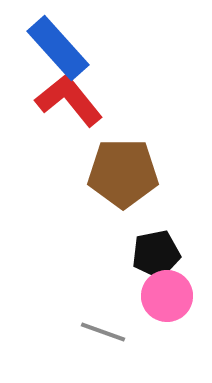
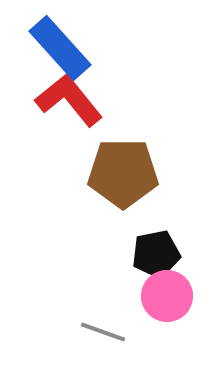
blue rectangle: moved 2 px right
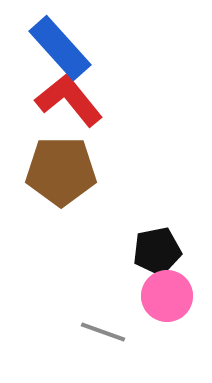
brown pentagon: moved 62 px left, 2 px up
black pentagon: moved 1 px right, 3 px up
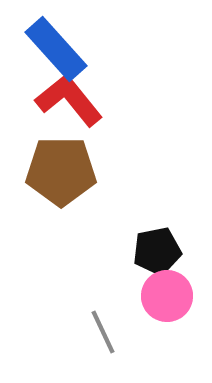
blue rectangle: moved 4 px left, 1 px down
gray line: rotated 45 degrees clockwise
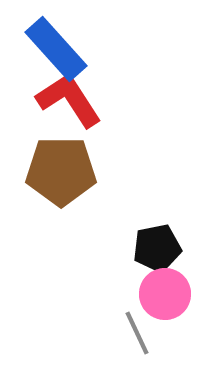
red L-shape: rotated 6 degrees clockwise
black pentagon: moved 3 px up
pink circle: moved 2 px left, 2 px up
gray line: moved 34 px right, 1 px down
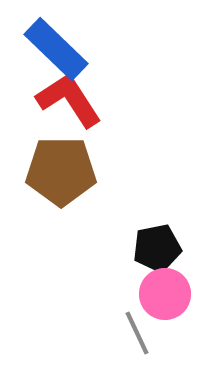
blue rectangle: rotated 4 degrees counterclockwise
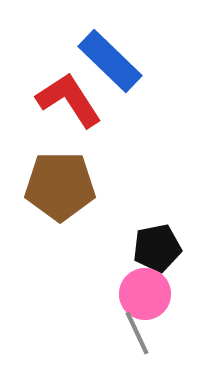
blue rectangle: moved 54 px right, 12 px down
brown pentagon: moved 1 px left, 15 px down
pink circle: moved 20 px left
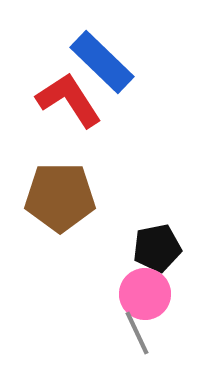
blue rectangle: moved 8 px left, 1 px down
brown pentagon: moved 11 px down
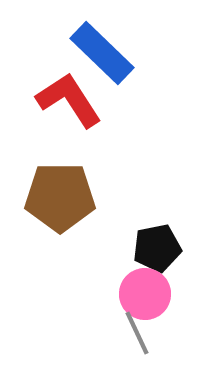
blue rectangle: moved 9 px up
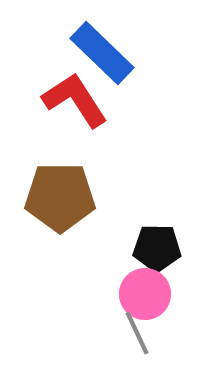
red L-shape: moved 6 px right
black pentagon: rotated 12 degrees clockwise
